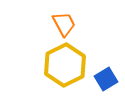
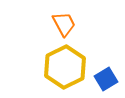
yellow hexagon: moved 2 px down
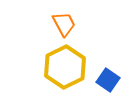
blue square: moved 2 px right, 1 px down; rotated 25 degrees counterclockwise
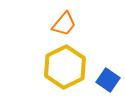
orange trapezoid: rotated 68 degrees clockwise
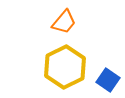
orange trapezoid: moved 2 px up
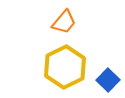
blue square: rotated 10 degrees clockwise
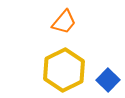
yellow hexagon: moved 1 px left, 3 px down
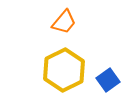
blue square: rotated 10 degrees clockwise
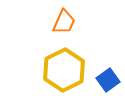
orange trapezoid: rotated 16 degrees counterclockwise
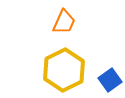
blue square: moved 2 px right
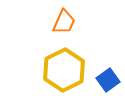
blue square: moved 2 px left
